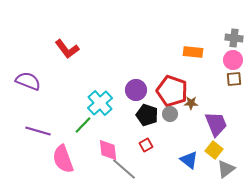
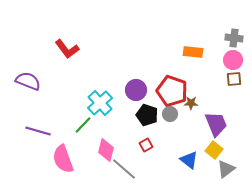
pink diamond: moved 2 px left; rotated 20 degrees clockwise
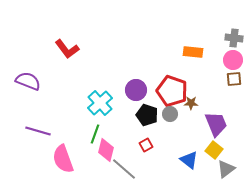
green line: moved 12 px right, 9 px down; rotated 24 degrees counterclockwise
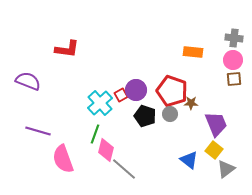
red L-shape: rotated 45 degrees counterclockwise
black pentagon: moved 2 px left, 1 px down
red square: moved 25 px left, 50 px up
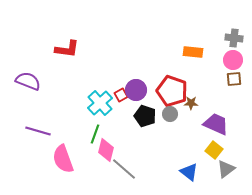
purple trapezoid: rotated 44 degrees counterclockwise
blue triangle: moved 12 px down
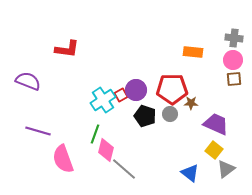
red pentagon: moved 2 px up; rotated 20 degrees counterclockwise
cyan cross: moved 3 px right, 3 px up; rotated 10 degrees clockwise
blue triangle: moved 1 px right, 1 px down
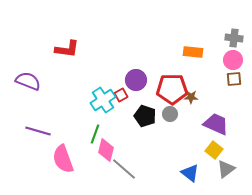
purple circle: moved 10 px up
brown star: moved 6 px up
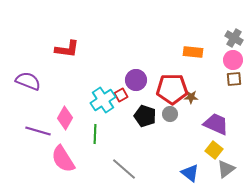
gray cross: rotated 24 degrees clockwise
green line: rotated 18 degrees counterclockwise
pink diamond: moved 41 px left, 32 px up; rotated 15 degrees clockwise
pink semicircle: rotated 12 degrees counterclockwise
